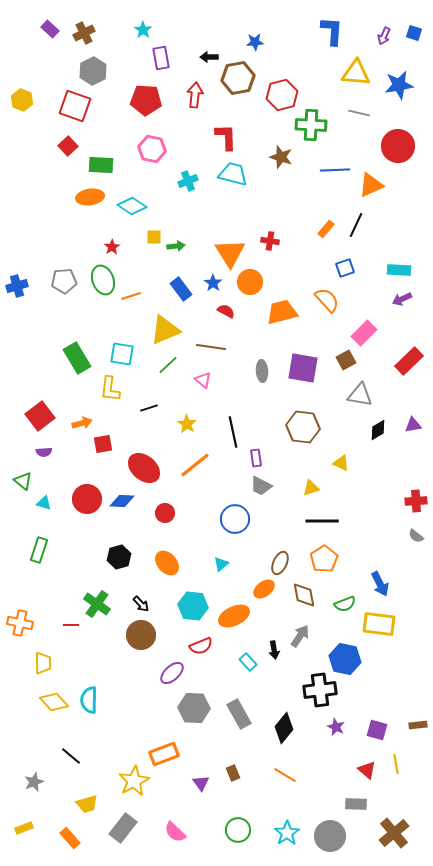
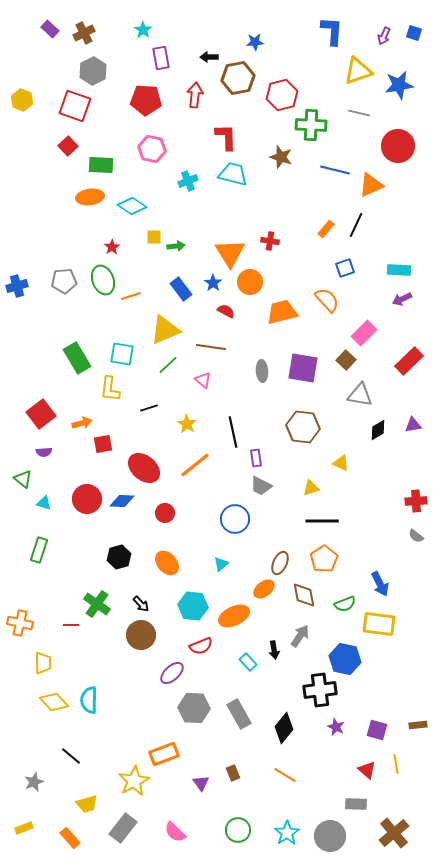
yellow triangle at (356, 73): moved 2 px right, 2 px up; rotated 24 degrees counterclockwise
blue line at (335, 170): rotated 16 degrees clockwise
brown square at (346, 360): rotated 18 degrees counterclockwise
red square at (40, 416): moved 1 px right, 2 px up
green triangle at (23, 481): moved 2 px up
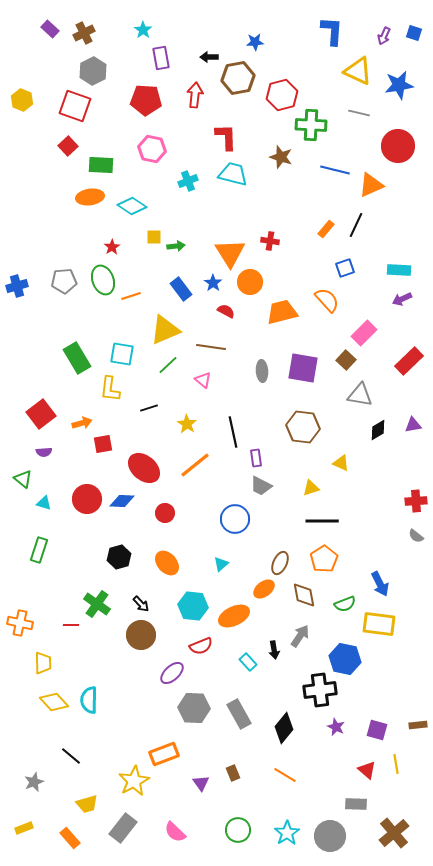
yellow triangle at (358, 71): rotated 44 degrees clockwise
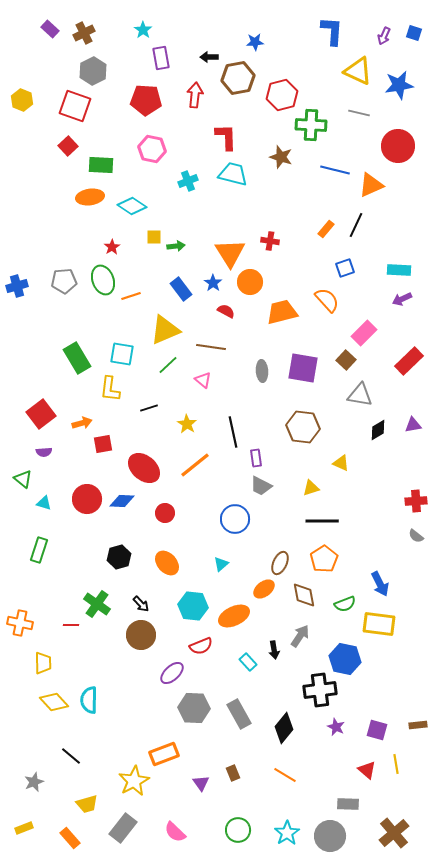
gray rectangle at (356, 804): moved 8 px left
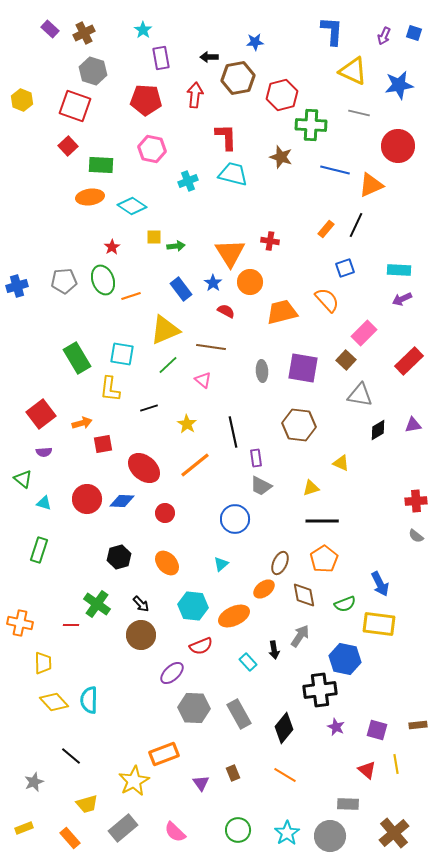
gray hexagon at (93, 71): rotated 16 degrees counterclockwise
yellow triangle at (358, 71): moved 5 px left
brown hexagon at (303, 427): moved 4 px left, 2 px up
gray rectangle at (123, 828): rotated 12 degrees clockwise
